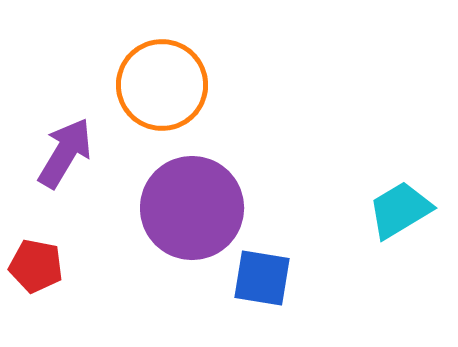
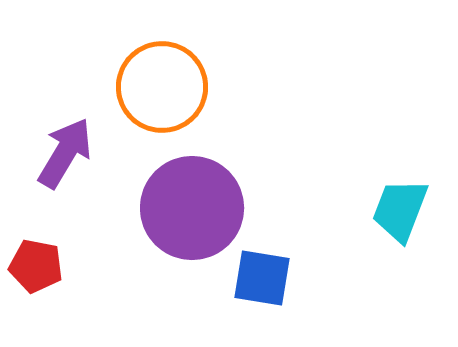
orange circle: moved 2 px down
cyan trapezoid: rotated 38 degrees counterclockwise
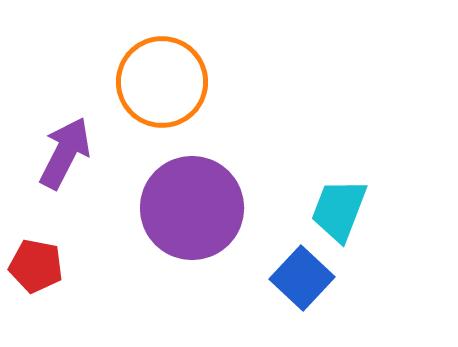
orange circle: moved 5 px up
purple arrow: rotated 4 degrees counterclockwise
cyan trapezoid: moved 61 px left
blue square: moved 40 px right; rotated 34 degrees clockwise
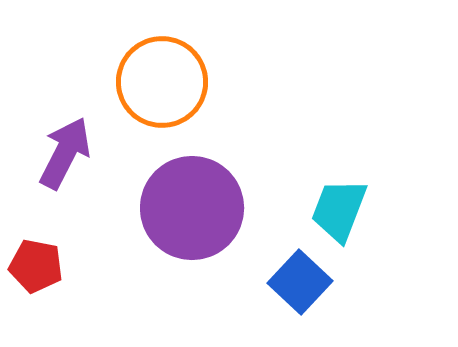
blue square: moved 2 px left, 4 px down
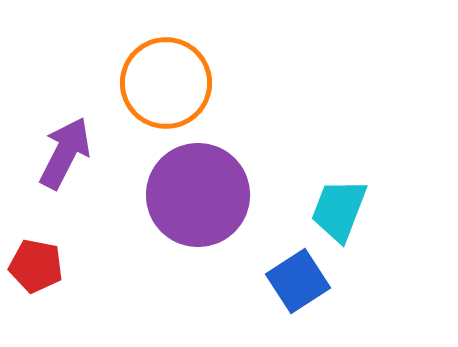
orange circle: moved 4 px right, 1 px down
purple circle: moved 6 px right, 13 px up
blue square: moved 2 px left, 1 px up; rotated 14 degrees clockwise
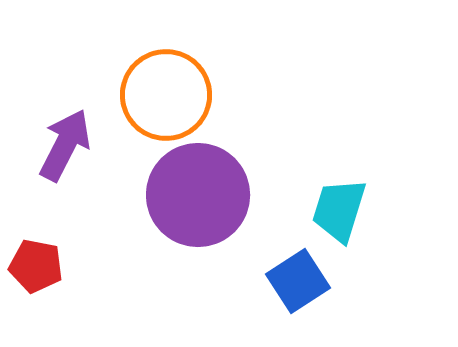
orange circle: moved 12 px down
purple arrow: moved 8 px up
cyan trapezoid: rotated 4 degrees counterclockwise
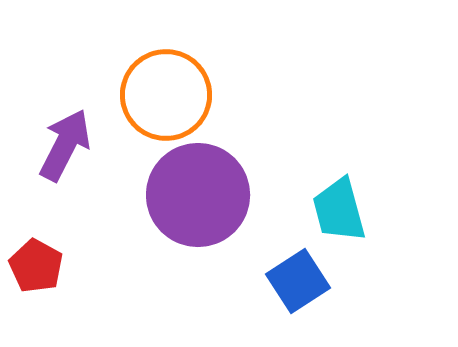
cyan trapezoid: rotated 32 degrees counterclockwise
red pentagon: rotated 18 degrees clockwise
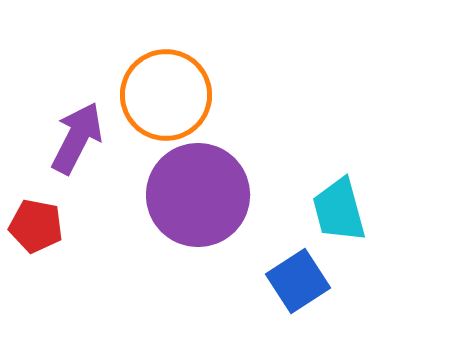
purple arrow: moved 12 px right, 7 px up
red pentagon: moved 40 px up; rotated 18 degrees counterclockwise
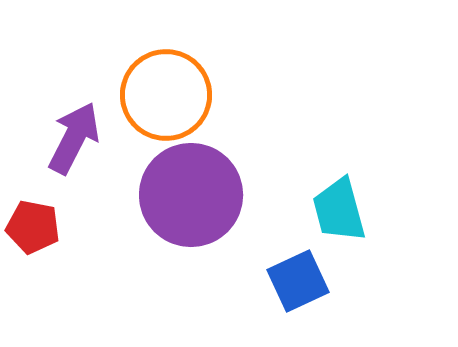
purple arrow: moved 3 px left
purple circle: moved 7 px left
red pentagon: moved 3 px left, 1 px down
blue square: rotated 8 degrees clockwise
